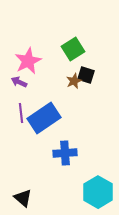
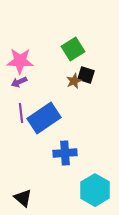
pink star: moved 8 px left; rotated 28 degrees clockwise
purple arrow: rotated 49 degrees counterclockwise
cyan hexagon: moved 3 px left, 2 px up
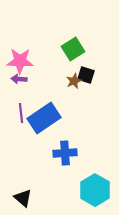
purple arrow: moved 3 px up; rotated 28 degrees clockwise
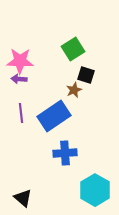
brown star: moved 9 px down
blue rectangle: moved 10 px right, 2 px up
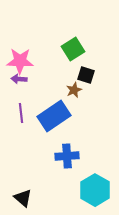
blue cross: moved 2 px right, 3 px down
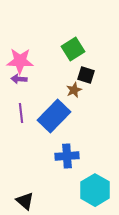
blue rectangle: rotated 12 degrees counterclockwise
black triangle: moved 2 px right, 3 px down
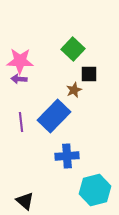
green square: rotated 15 degrees counterclockwise
black square: moved 3 px right, 1 px up; rotated 18 degrees counterclockwise
purple line: moved 9 px down
cyan hexagon: rotated 16 degrees clockwise
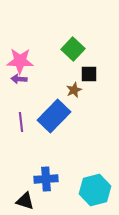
blue cross: moved 21 px left, 23 px down
black triangle: rotated 24 degrees counterclockwise
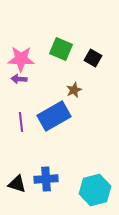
green square: moved 12 px left; rotated 20 degrees counterclockwise
pink star: moved 1 px right, 2 px up
black square: moved 4 px right, 16 px up; rotated 30 degrees clockwise
blue rectangle: rotated 16 degrees clockwise
black triangle: moved 8 px left, 17 px up
